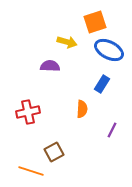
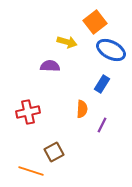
orange square: rotated 20 degrees counterclockwise
blue ellipse: moved 2 px right
purple line: moved 10 px left, 5 px up
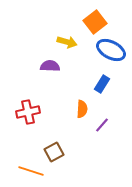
purple line: rotated 14 degrees clockwise
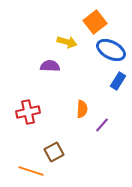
blue rectangle: moved 16 px right, 3 px up
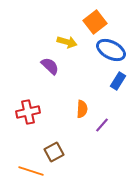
purple semicircle: rotated 42 degrees clockwise
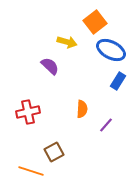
purple line: moved 4 px right
